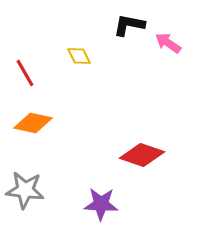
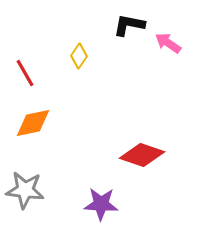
yellow diamond: rotated 60 degrees clockwise
orange diamond: rotated 24 degrees counterclockwise
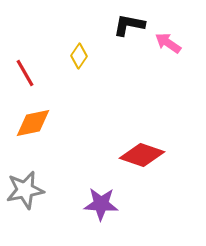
gray star: rotated 18 degrees counterclockwise
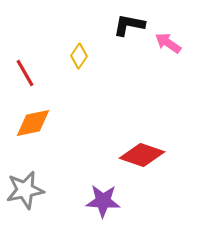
purple star: moved 2 px right, 3 px up
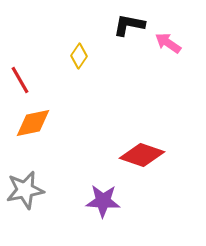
red line: moved 5 px left, 7 px down
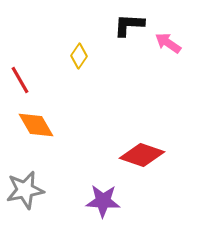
black L-shape: rotated 8 degrees counterclockwise
orange diamond: moved 3 px right, 2 px down; rotated 72 degrees clockwise
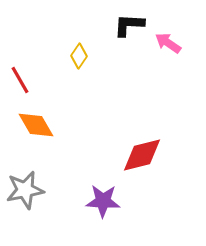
red diamond: rotated 33 degrees counterclockwise
